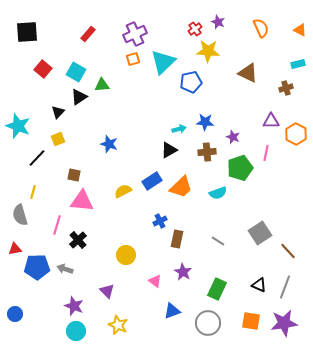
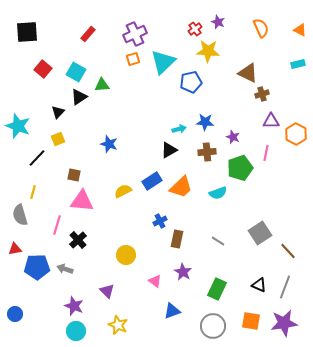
brown cross at (286, 88): moved 24 px left, 6 px down
gray circle at (208, 323): moved 5 px right, 3 px down
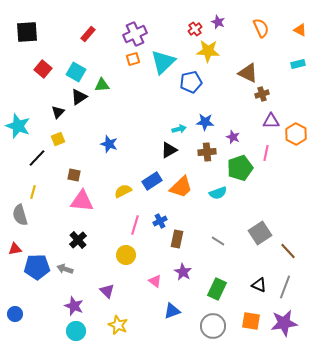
pink line at (57, 225): moved 78 px right
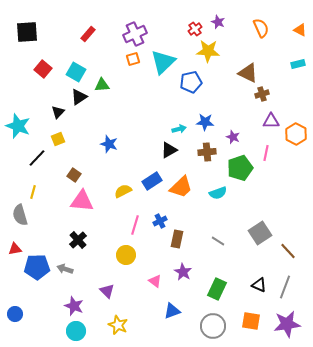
brown square at (74, 175): rotated 24 degrees clockwise
purple star at (284, 323): moved 3 px right, 1 px down
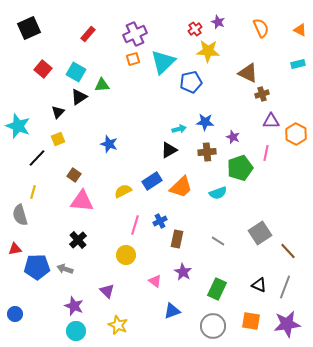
black square at (27, 32): moved 2 px right, 4 px up; rotated 20 degrees counterclockwise
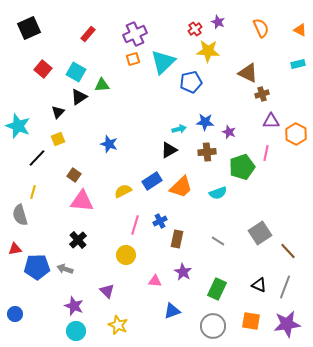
purple star at (233, 137): moved 4 px left, 5 px up
green pentagon at (240, 168): moved 2 px right, 1 px up
pink triangle at (155, 281): rotated 32 degrees counterclockwise
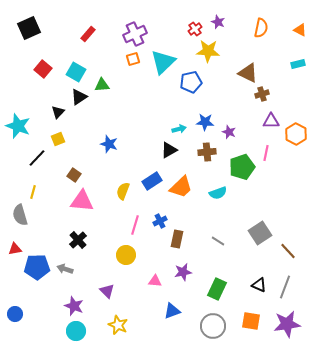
orange semicircle at (261, 28): rotated 36 degrees clockwise
yellow semicircle at (123, 191): rotated 42 degrees counterclockwise
purple star at (183, 272): rotated 30 degrees clockwise
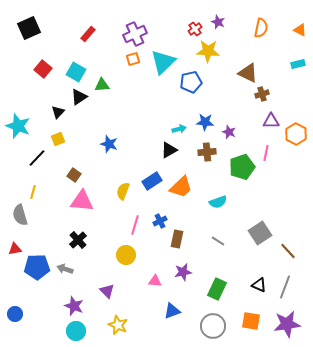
cyan semicircle at (218, 193): moved 9 px down
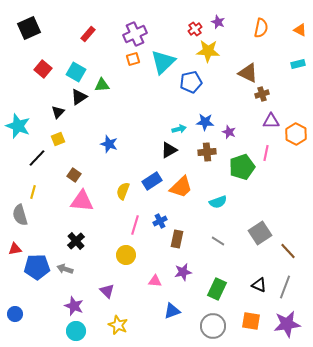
black cross at (78, 240): moved 2 px left, 1 px down
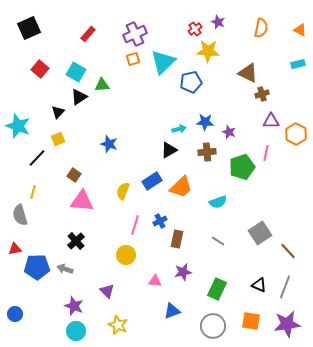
red square at (43, 69): moved 3 px left
